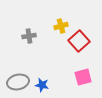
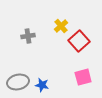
yellow cross: rotated 24 degrees counterclockwise
gray cross: moved 1 px left
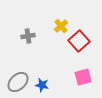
gray ellipse: rotated 30 degrees counterclockwise
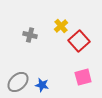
gray cross: moved 2 px right, 1 px up; rotated 24 degrees clockwise
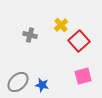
yellow cross: moved 1 px up
pink square: moved 1 px up
